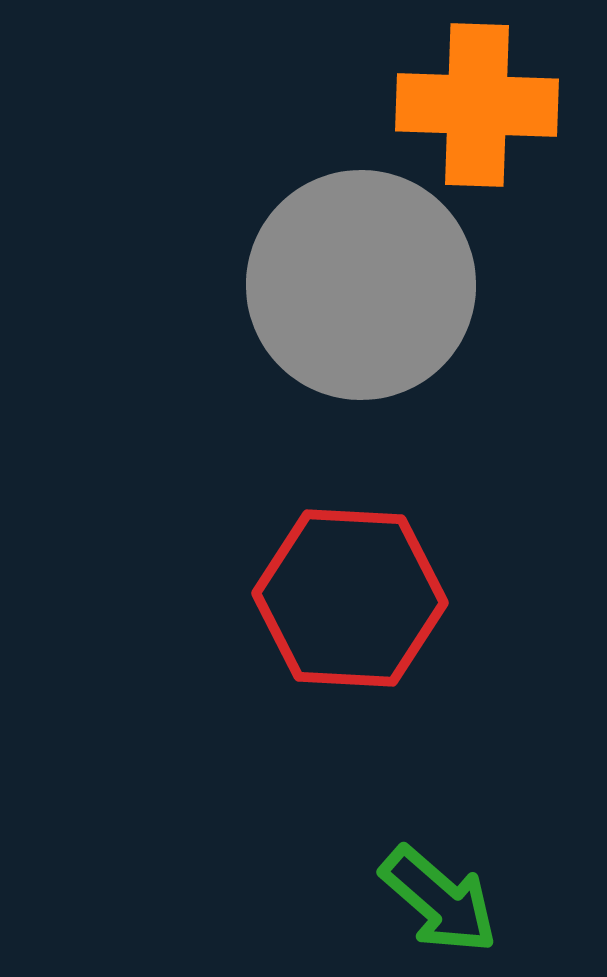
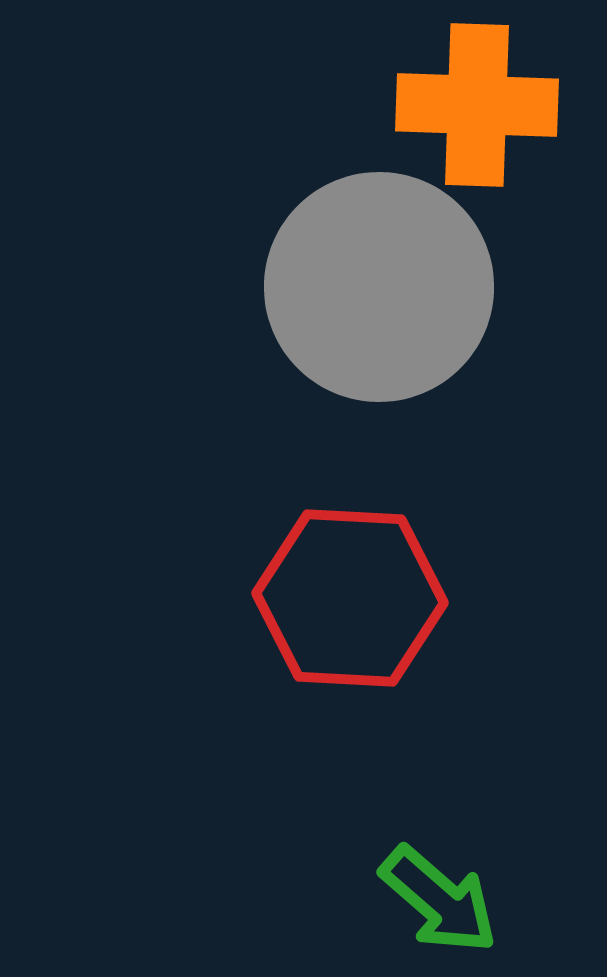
gray circle: moved 18 px right, 2 px down
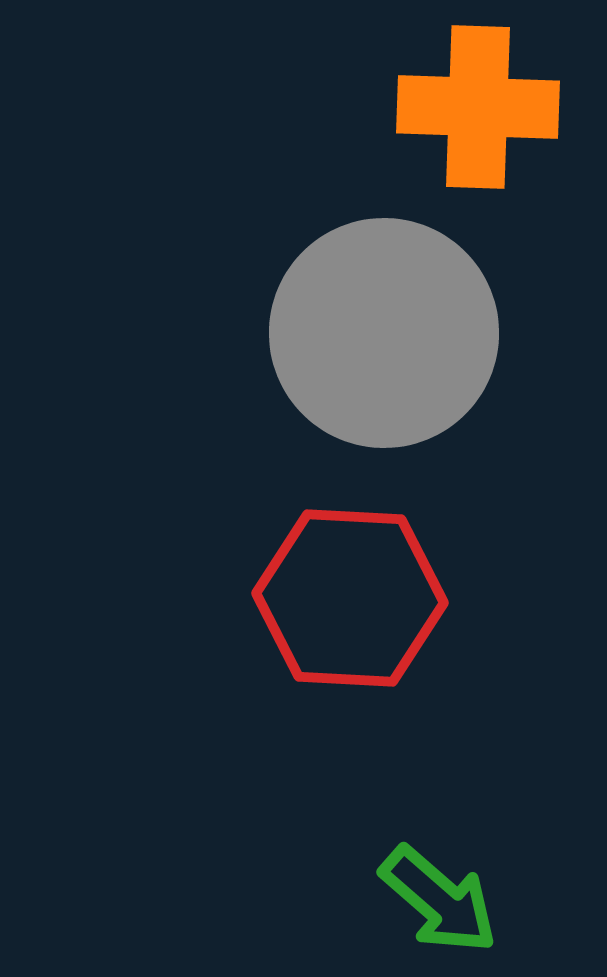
orange cross: moved 1 px right, 2 px down
gray circle: moved 5 px right, 46 px down
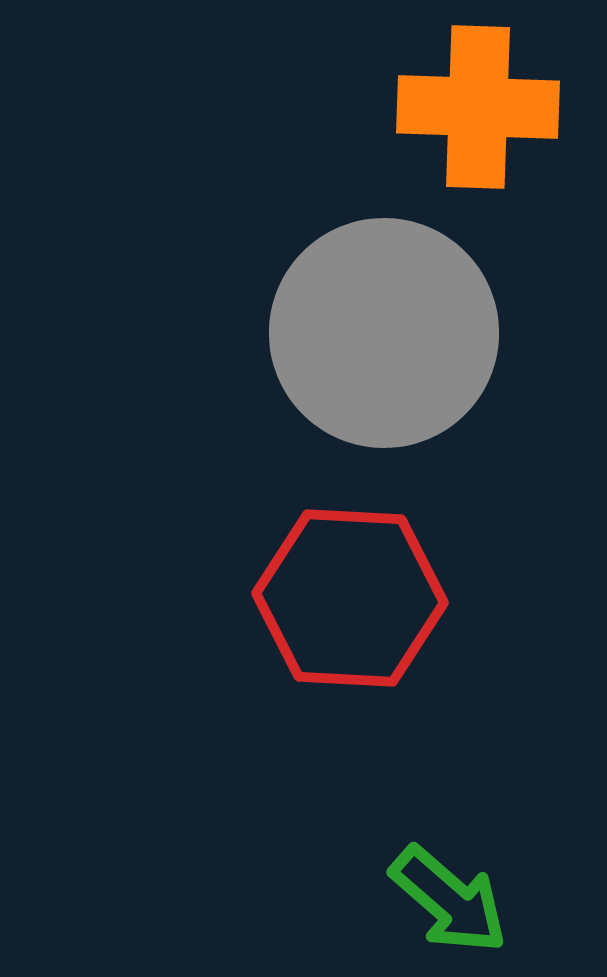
green arrow: moved 10 px right
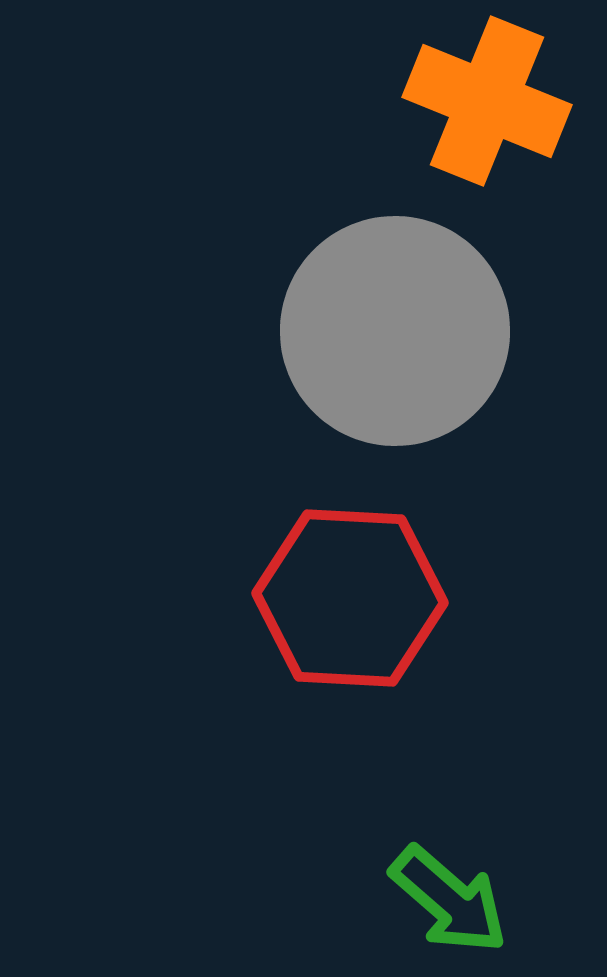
orange cross: moved 9 px right, 6 px up; rotated 20 degrees clockwise
gray circle: moved 11 px right, 2 px up
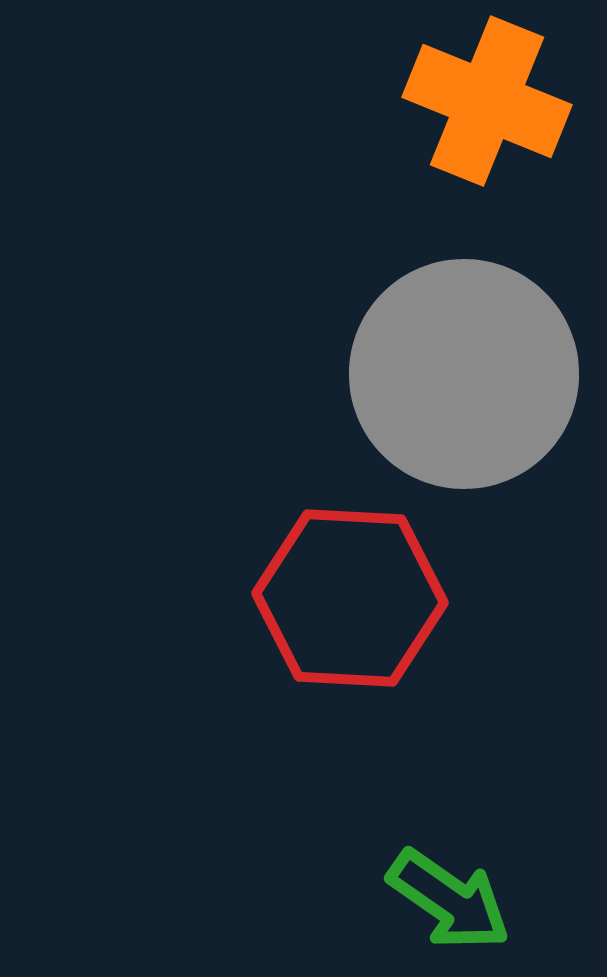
gray circle: moved 69 px right, 43 px down
green arrow: rotated 6 degrees counterclockwise
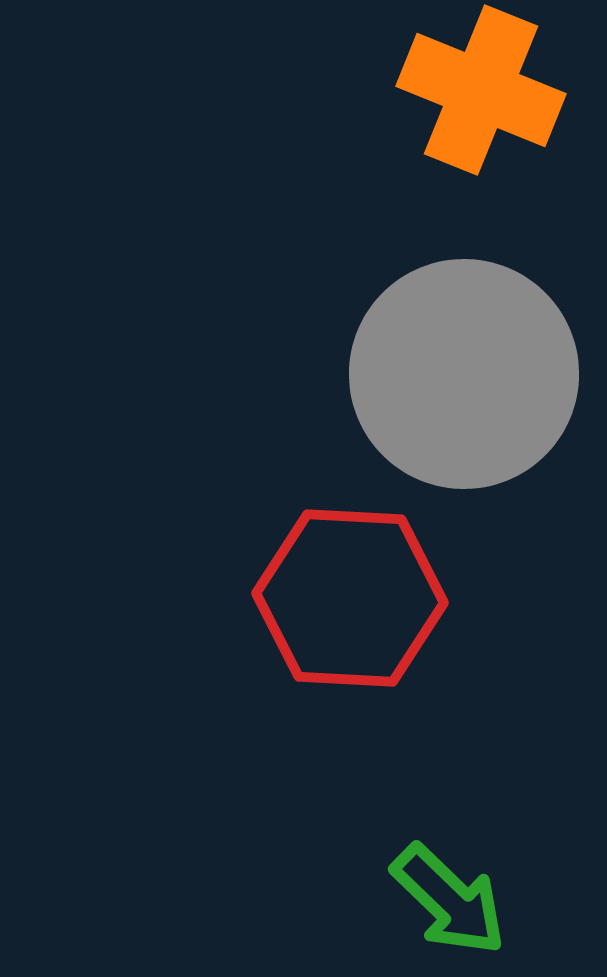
orange cross: moved 6 px left, 11 px up
green arrow: rotated 9 degrees clockwise
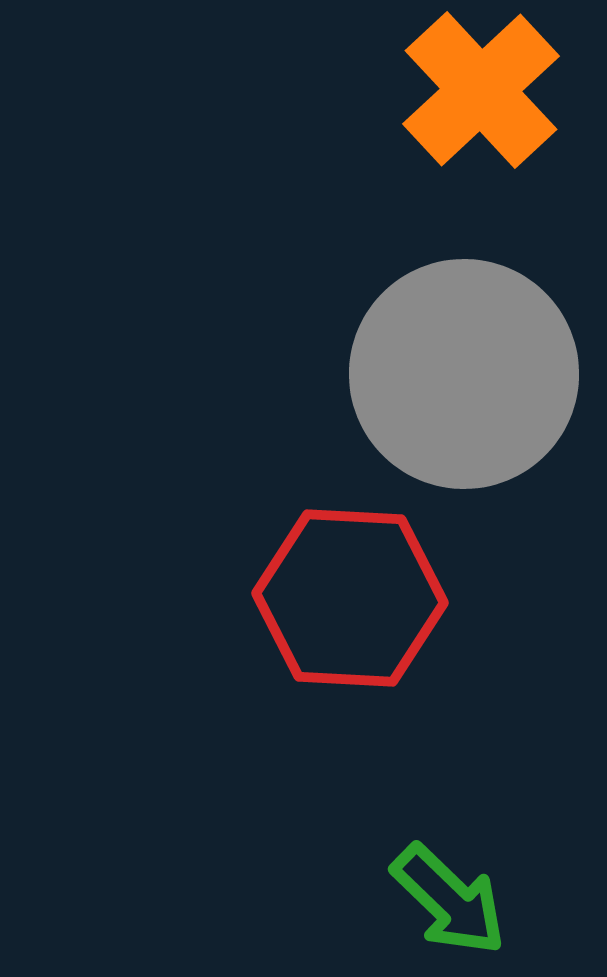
orange cross: rotated 25 degrees clockwise
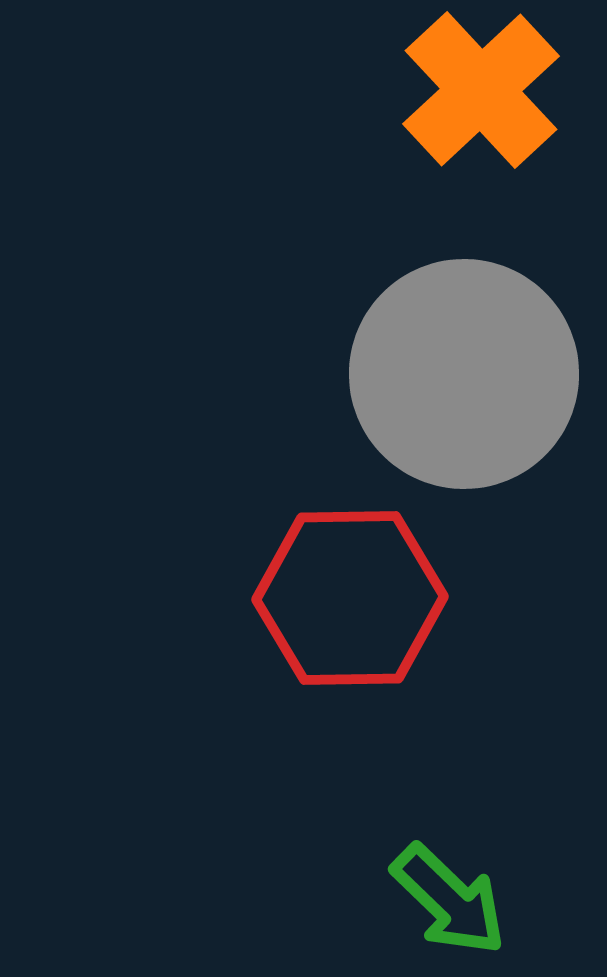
red hexagon: rotated 4 degrees counterclockwise
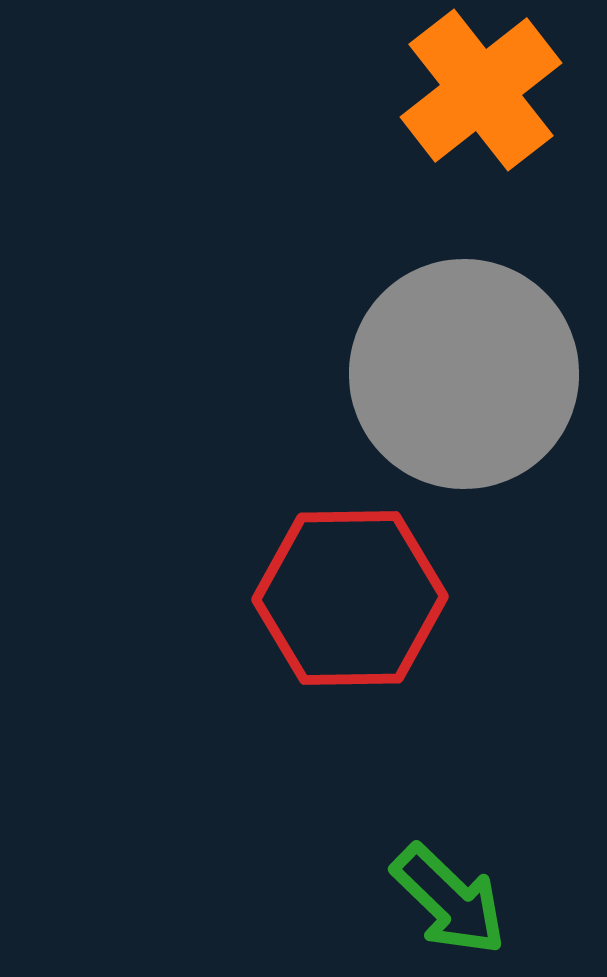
orange cross: rotated 5 degrees clockwise
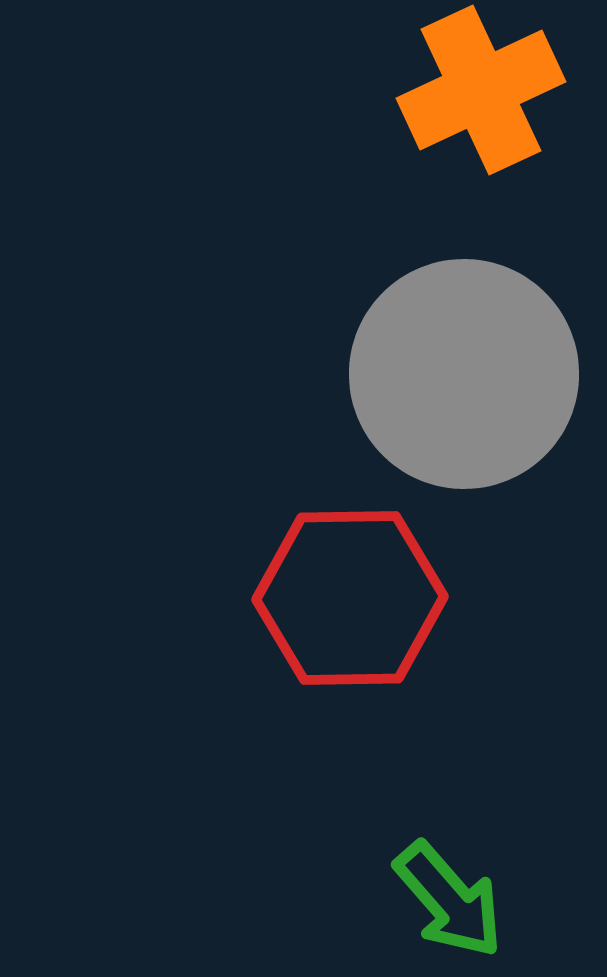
orange cross: rotated 13 degrees clockwise
green arrow: rotated 5 degrees clockwise
